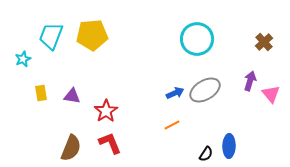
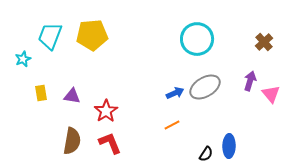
cyan trapezoid: moved 1 px left
gray ellipse: moved 3 px up
brown semicircle: moved 1 px right, 7 px up; rotated 12 degrees counterclockwise
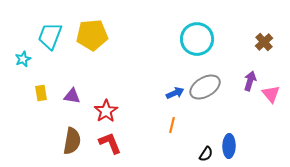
orange line: rotated 49 degrees counterclockwise
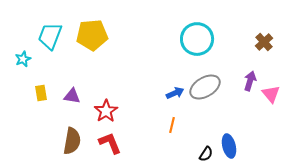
blue ellipse: rotated 15 degrees counterclockwise
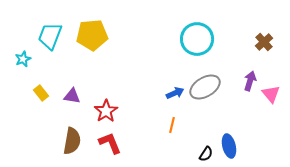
yellow rectangle: rotated 28 degrees counterclockwise
